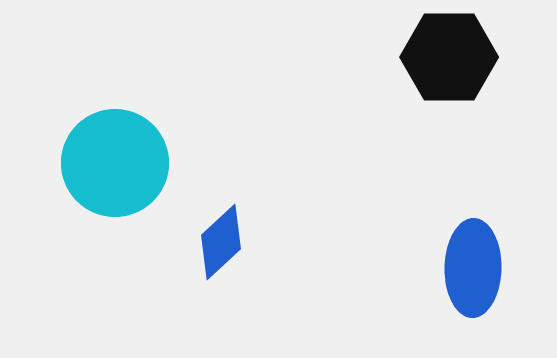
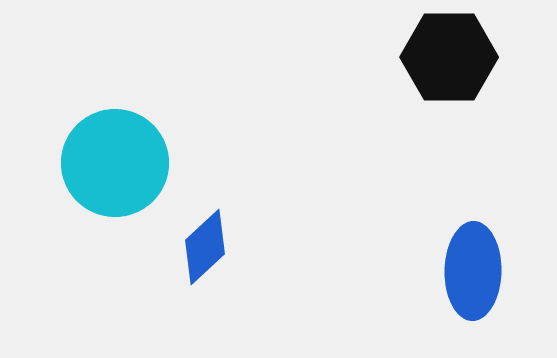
blue diamond: moved 16 px left, 5 px down
blue ellipse: moved 3 px down
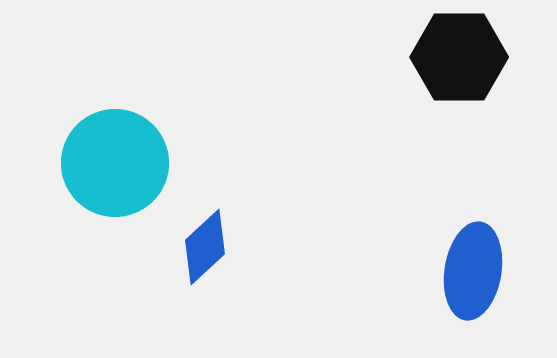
black hexagon: moved 10 px right
blue ellipse: rotated 8 degrees clockwise
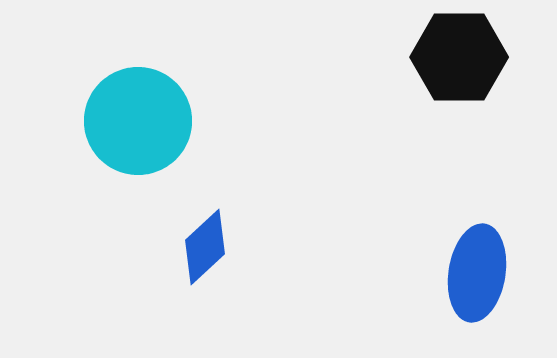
cyan circle: moved 23 px right, 42 px up
blue ellipse: moved 4 px right, 2 px down
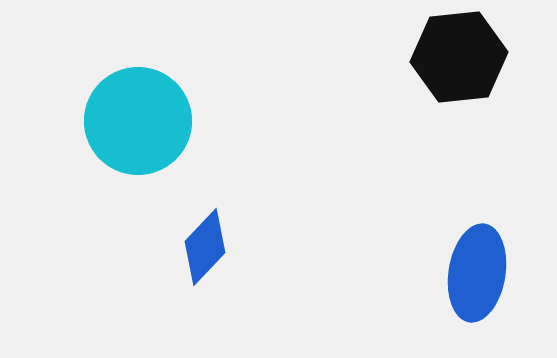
black hexagon: rotated 6 degrees counterclockwise
blue diamond: rotated 4 degrees counterclockwise
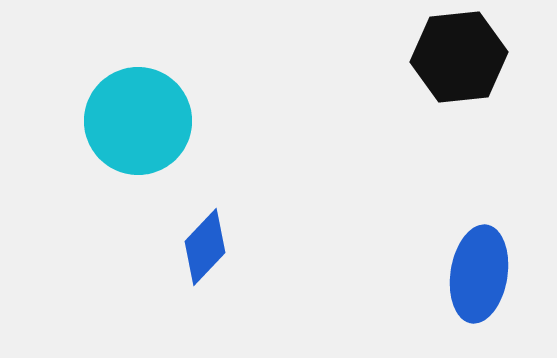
blue ellipse: moved 2 px right, 1 px down
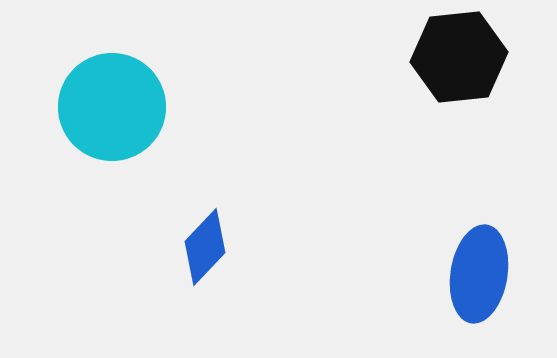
cyan circle: moved 26 px left, 14 px up
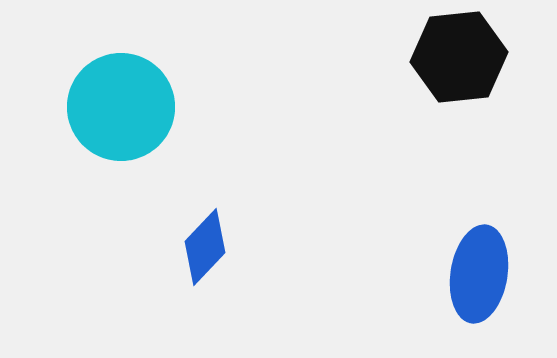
cyan circle: moved 9 px right
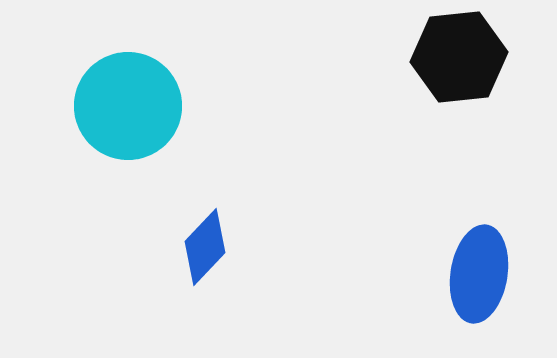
cyan circle: moved 7 px right, 1 px up
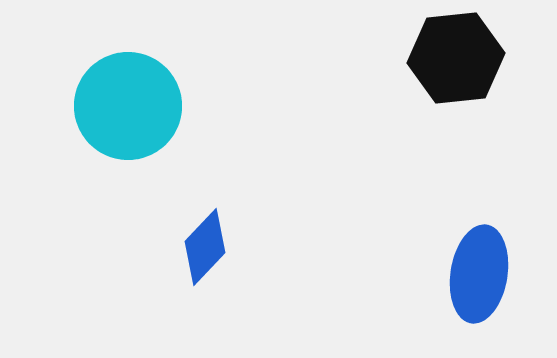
black hexagon: moved 3 px left, 1 px down
